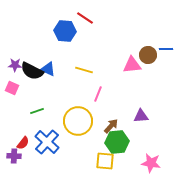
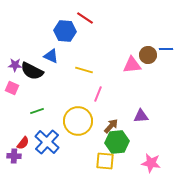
blue triangle: moved 3 px right, 13 px up
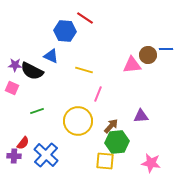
blue cross: moved 1 px left, 13 px down
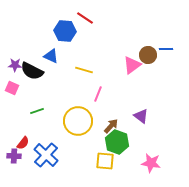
pink triangle: rotated 30 degrees counterclockwise
purple triangle: rotated 42 degrees clockwise
green hexagon: rotated 25 degrees clockwise
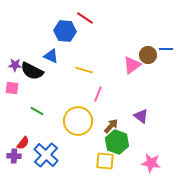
pink square: rotated 16 degrees counterclockwise
green line: rotated 48 degrees clockwise
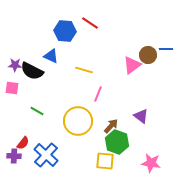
red line: moved 5 px right, 5 px down
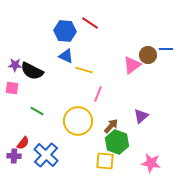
blue triangle: moved 15 px right
purple triangle: rotated 42 degrees clockwise
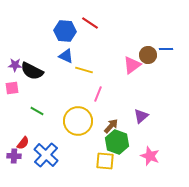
pink square: rotated 16 degrees counterclockwise
pink star: moved 1 px left, 7 px up; rotated 12 degrees clockwise
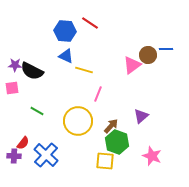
pink star: moved 2 px right
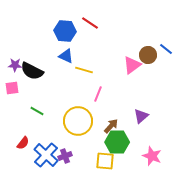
blue line: rotated 40 degrees clockwise
green hexagon: rotated 20 degrees counterclockwise
purple cross: moved 51 px right; rotated 24 degrees counterclockwise
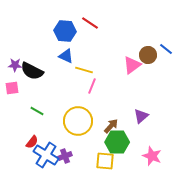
pink line: moved 6 px left, 8 px up
red semicircle: moved 9 px right, 1 px up
blue cross: rotated 10 degrees counterclockwise
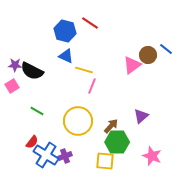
blue hexagon: rotated 10 degrees clockwise
pink square: moved 2 px up; rotated 24 degrees counterclockwise
